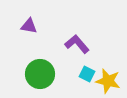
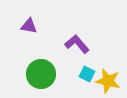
green circle: moved 1 px right
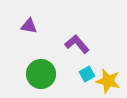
cyan square: rotated 35 degrees clockwise
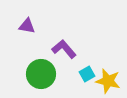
purple triangle: moved 2 px left
purple L-shape: moved 13 px left, 5 px down
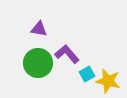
purple triangle: moved 12 px right, 3 px down
purple L-shape: moved 3 px right, 5 px down
green circle: moved 3 px left, 11 px up
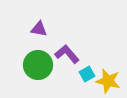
green circle: moved 2 px down
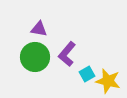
purple L-shape: rotated 100 degrees counterclockwise
green circle: moved 3 px left, 8 px up
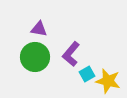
purple L-shape: moved 4 px right
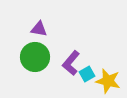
purple L-shape: moved 9 px down
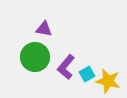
purple triangle: moved 5 px right
purple L-shape: moved 5 px left, 4 px down
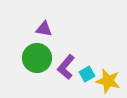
green circle: moved 2 px right, 1 px down
